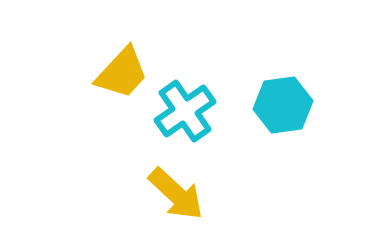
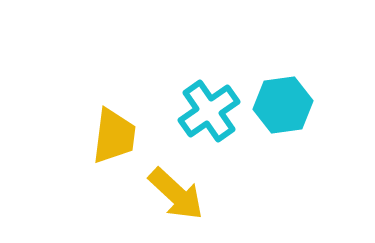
yellow trapezoid: moved 8 px left, 63 px down; rotated 36 degrees counterclockwise
cyan cross: moved 24 px right
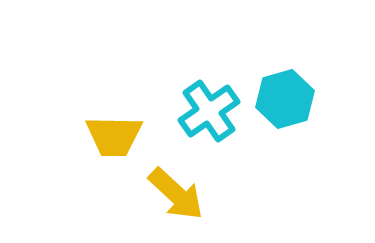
cyan hexagon: moved 2 px right, 6 px up; rotated 8 degrees counterclockwise
yellow trapezoid: rotated 84 degrees clockwise
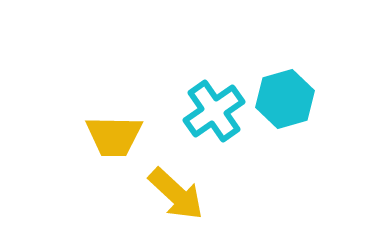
cyan cross: moved 5 px right
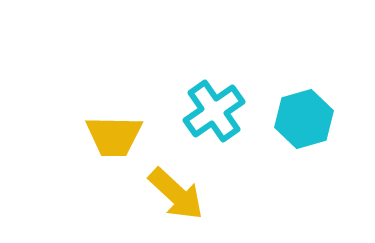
cyan hexagon: moved 19 px right, 20 px down
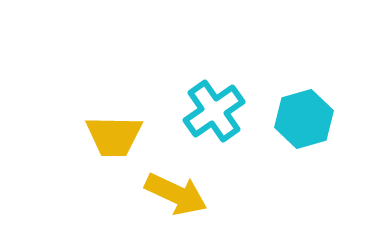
yellow arrow: rotated 18 degrees counterclockwise
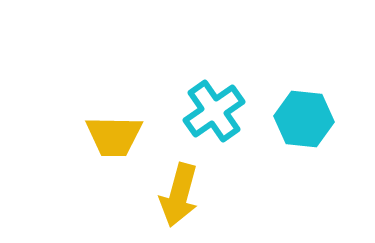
cyan hexagon: rotated 22 degrees clockwise
yellow arrow: moved 3 px right, 1 px down; rotated 80 degrees clockwise
